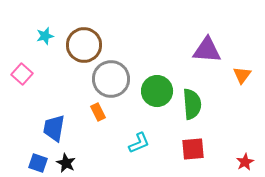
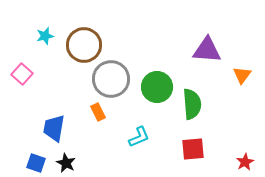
green circle: moved 4 px up
cyan L-shape: moved 6 px up
blue square: moved 2 px left
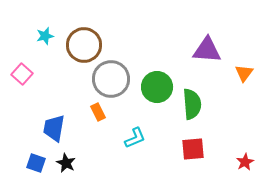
orange triangle: moved 2 px right, 2 px up
cyan L-shape: moved 4 px left, 1 px down
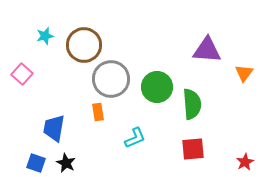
orange rectangle: rotated 18 degrees clockwise
